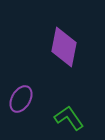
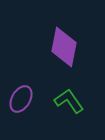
green L-shape: moved 17 px up
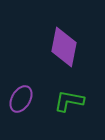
green L-shape: rotated 44 degrees counterclockwise
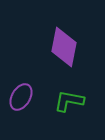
purple ellipse: moved 2 px up
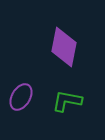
green L-shape: moved 2 px left
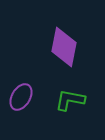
green L-shape: moved 3 px right, 1 px up
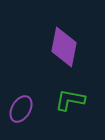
purple ellipse: moved 12 px down
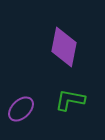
purple ellipse: rotated 16 degrees clockwise
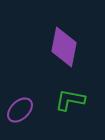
purple ellipse: moved 1 px left, 1 px down
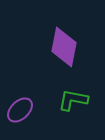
green L-shape: moved 3 px right
